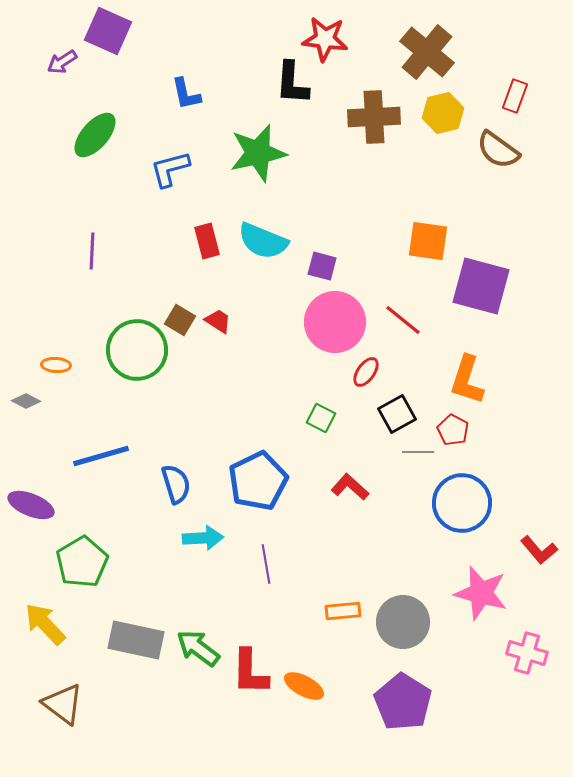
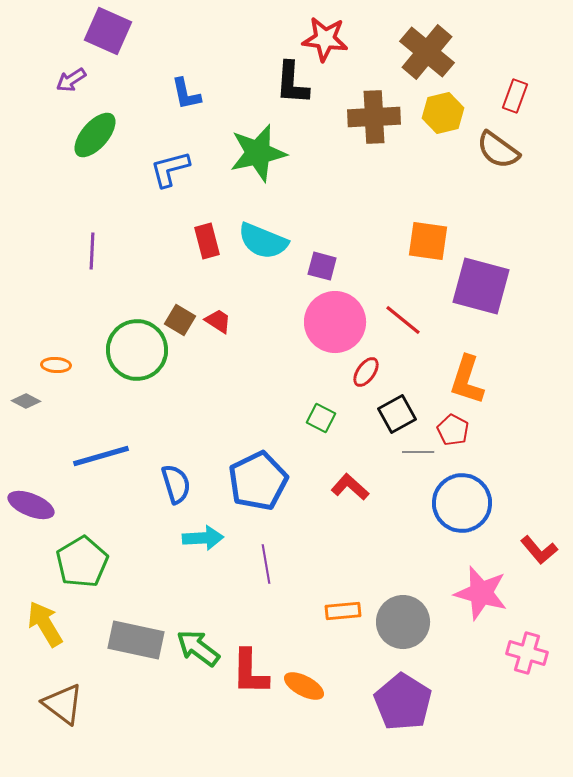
purple arrow at (62, 62): moved 9 px right, 18 px down
yellow arrow at (45, 624): rotated 12 degrees clockwise
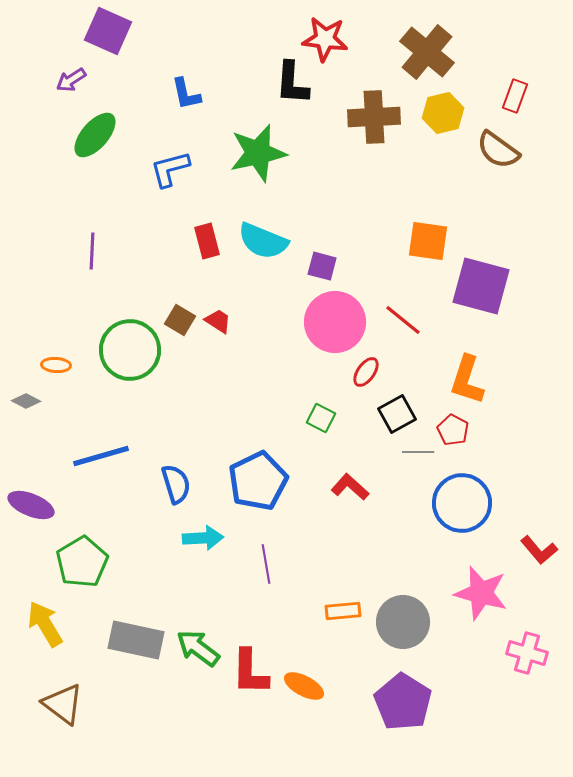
green circle at (137, 350): moved 7 px left
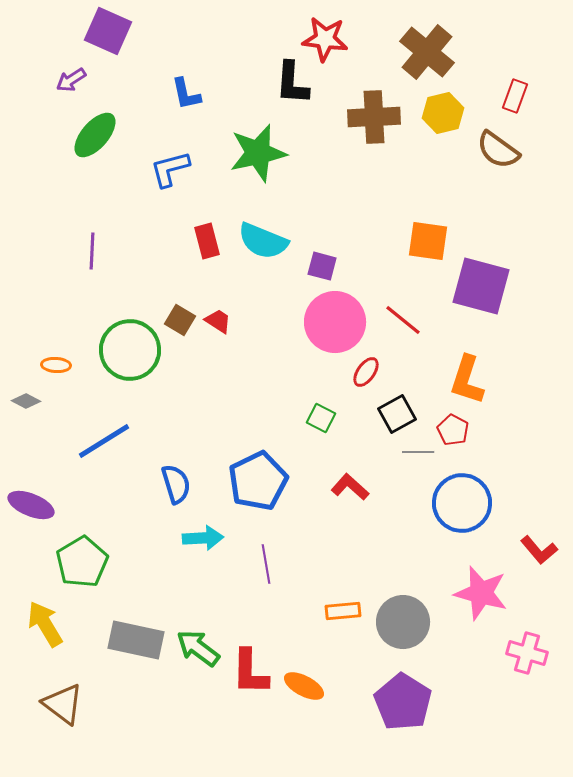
blue line at (101, 456): moved 3 px right, 15 px up; rotated 16 degrees counterclockwise
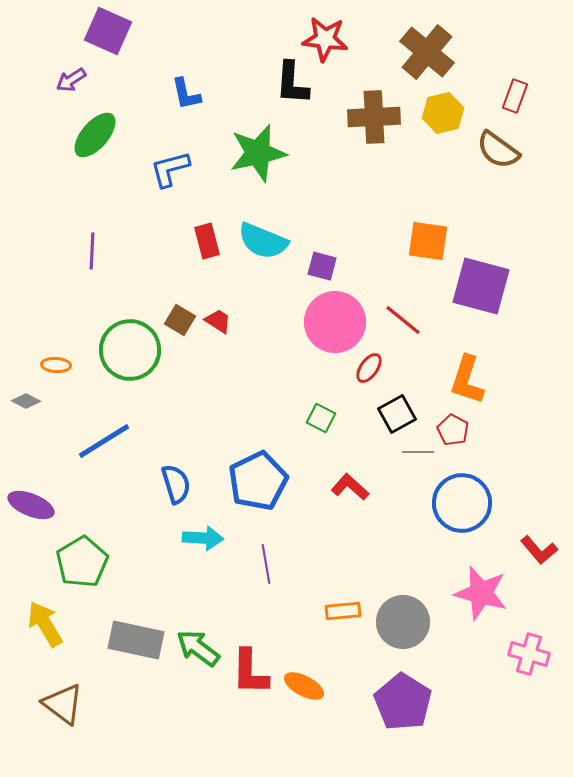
red ellipse at (366, 372): moved 3 px right, 4 px up
cyan arrow at (203, 538): rotated 6 degrees clockwise
pink cross at (527, 653): moved 2 px right, 1 px down
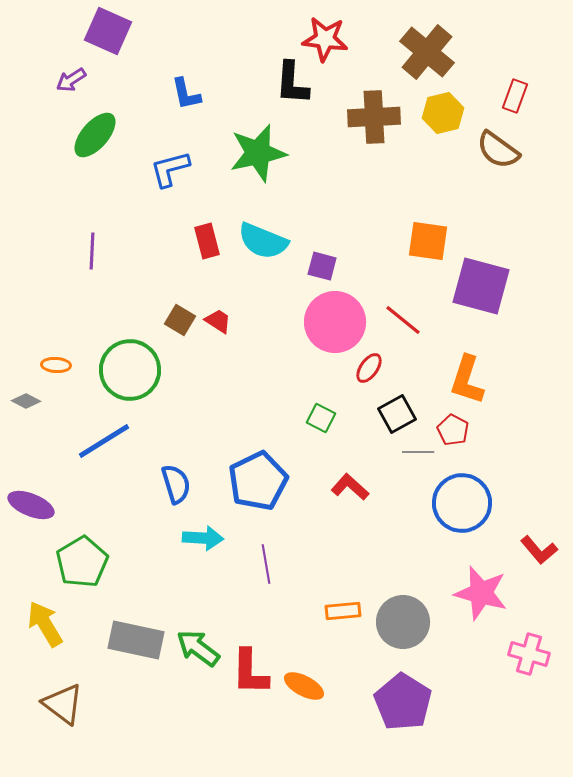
green circle at (130, 350): moved 20 px down
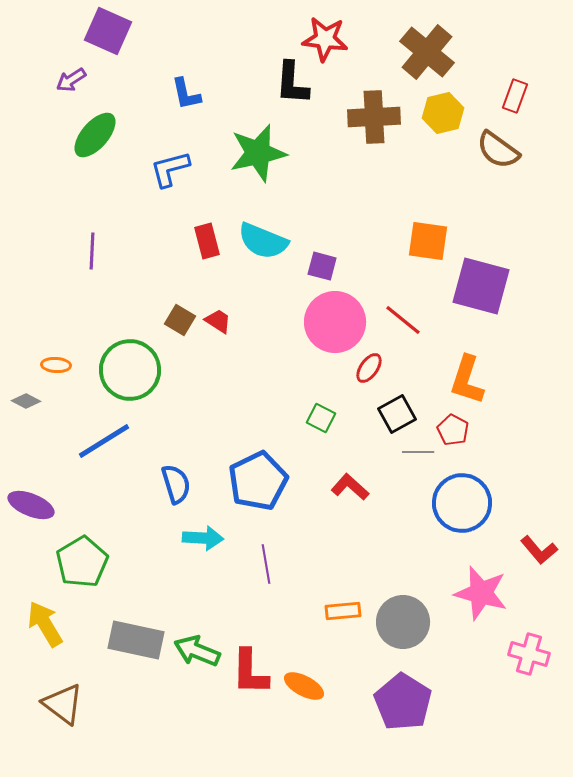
green arrow at (198, 648): moved 1 px left, 3 px down; rotated 15 degrees counterclockwise
